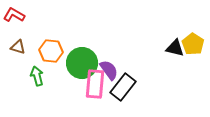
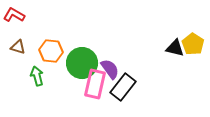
purple semicircle: moved 1 px right, 1 px up
pink rectangle: rotated 8 degrees clockwise
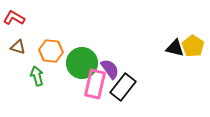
red L-shape: moved 3 px down
yellow pentagon: moved 2 px down
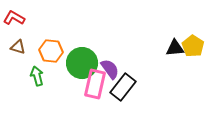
black triangle: rotated 18 degrees counterclockwise
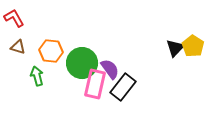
red L-shape: rotated 30 degrees clockwise
black triangle: rotated 42 degrees counterclockwise
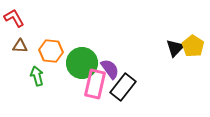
brown triangle: moved 2 px right, 1 px up; rotated 14 degrees counterclockwise
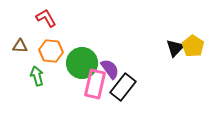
red L-shape: moved 32 px right
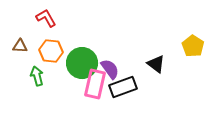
black triangle: moved 19 px left, 16 px down; rotated 36 degrees counterclockwise
black rectangle: rotated 32 degrees clockwise
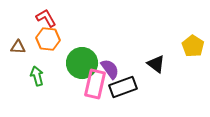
brown triangle: moved 2 px left, 1 px down
orange hexagon: moved 3 px left, 12 px up
